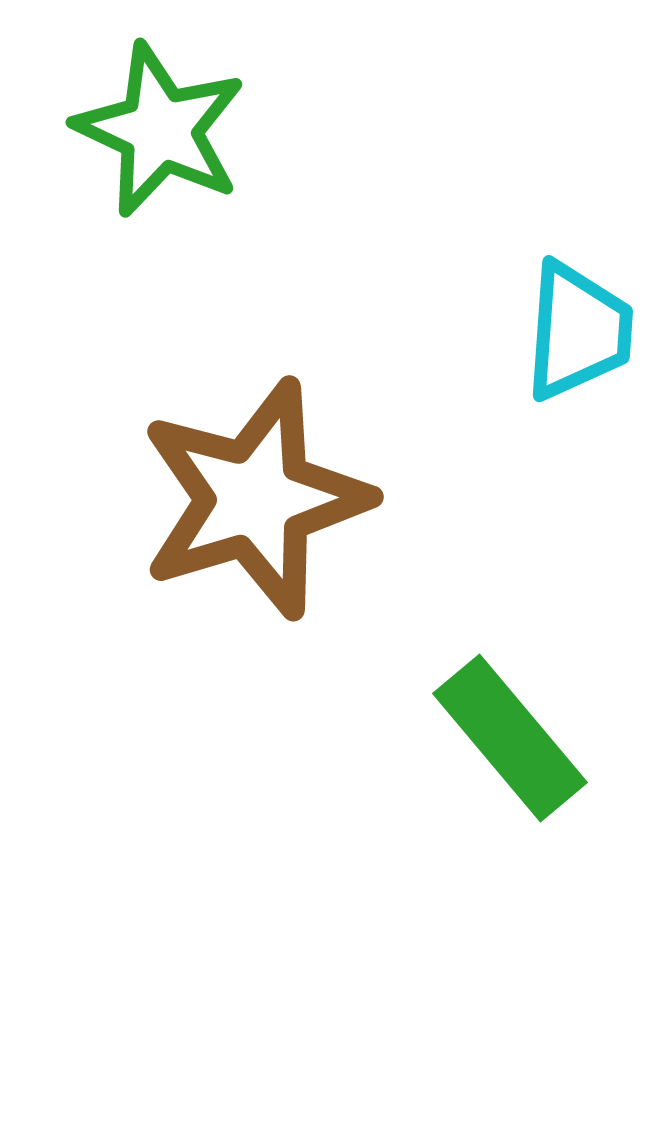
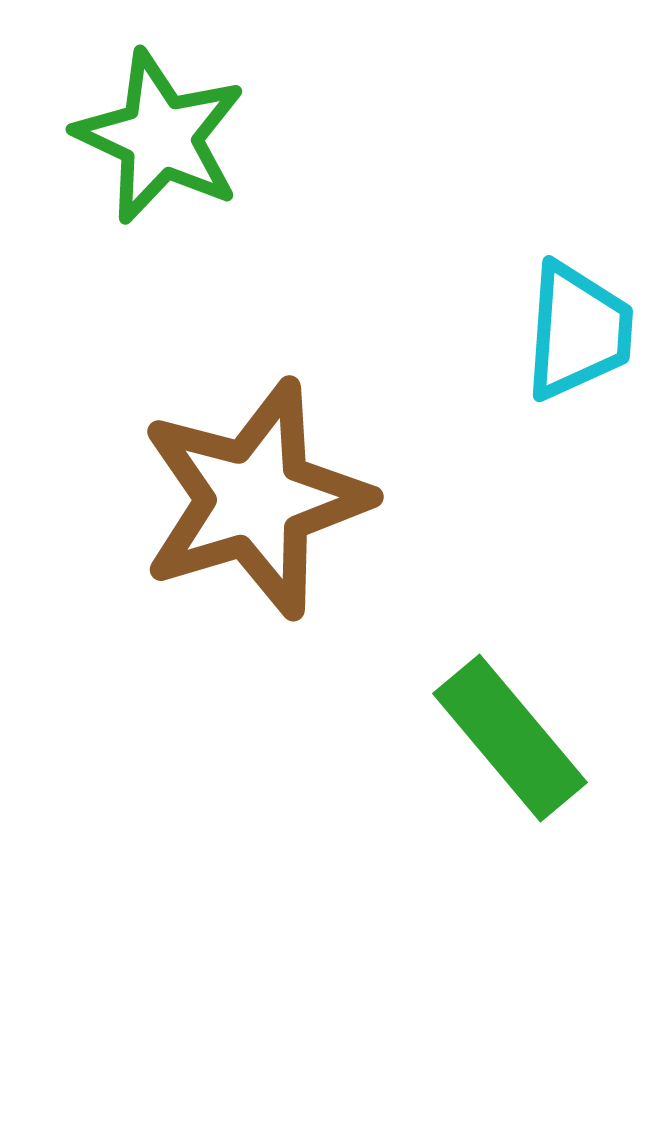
green star: moved 7 px down
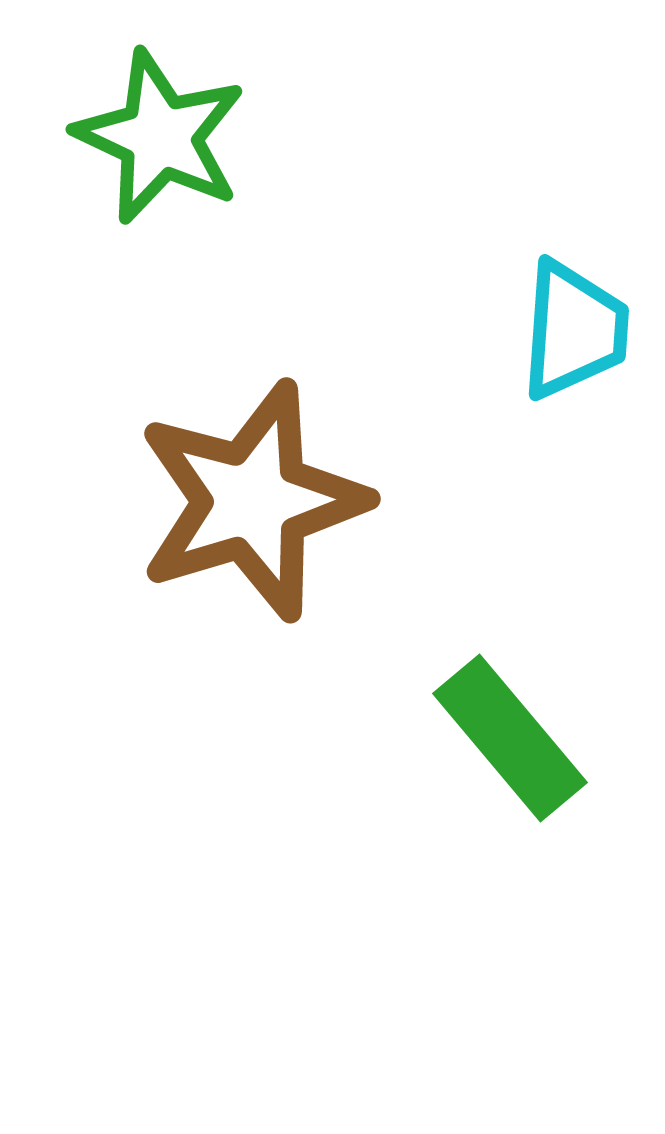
cyan trapezoid: moved 4 px left, 1 px up
brown star: moved 3 px left, 2 px down
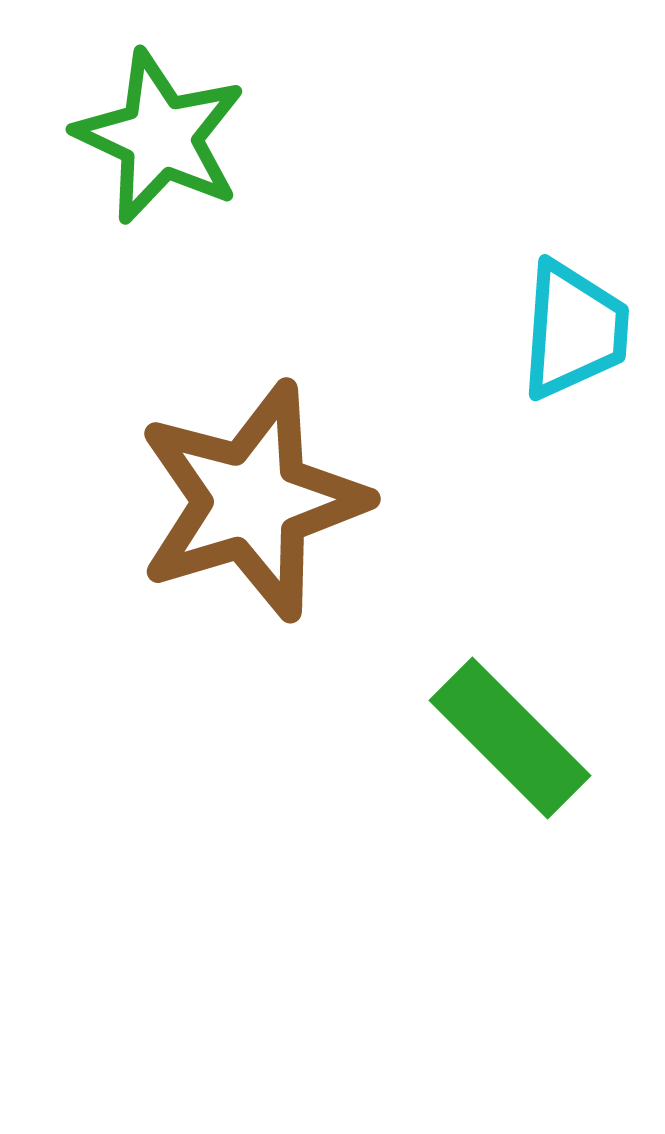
green rectangle: rotated 5 degrees counterclockwise
